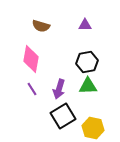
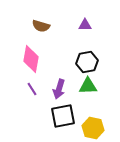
black square: rotated 20 degrees clockwise
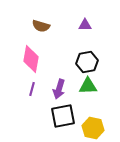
purple line: rotated 48 degrees clockwise
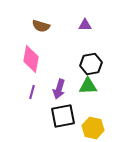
black hexagon: moved 4 px right, 2 px down
purple line: moved 3 px down
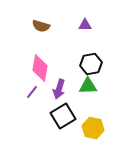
pink diamond: moved 9 px right, 9 px down
purple line: rotated 24 degrees clockwise
black square: rotated 20 degrees counterclockwise
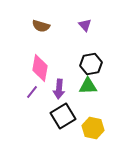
purple triangle: rotated 48 degrees clockwise
purple arrow: rotated 12 degrees counterclockwise
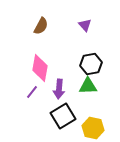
brown semicircle: rotated 78 degrees counterclockwise
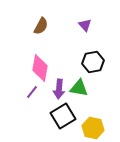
black hexagon: moved 2 px right, 2 px up
green triangle: moved 9 px left, 2 px down; rotated 12 degrees clockwise
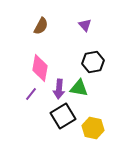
purple line: moved 1 px left, 2 px down
